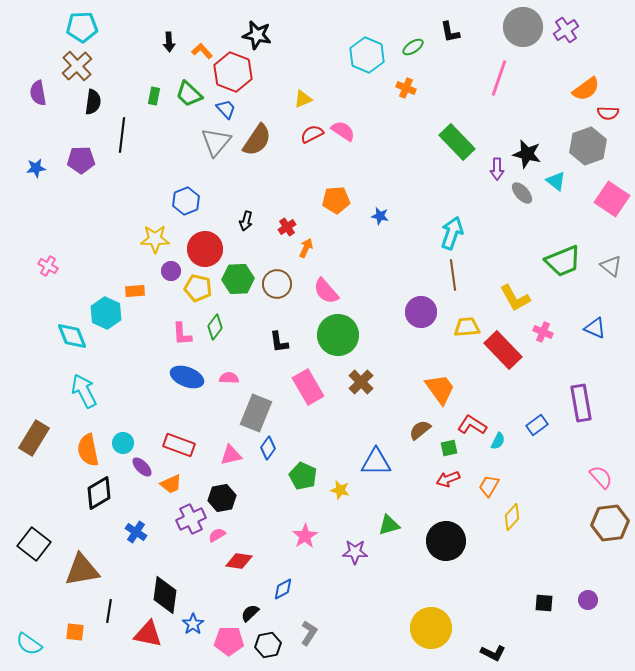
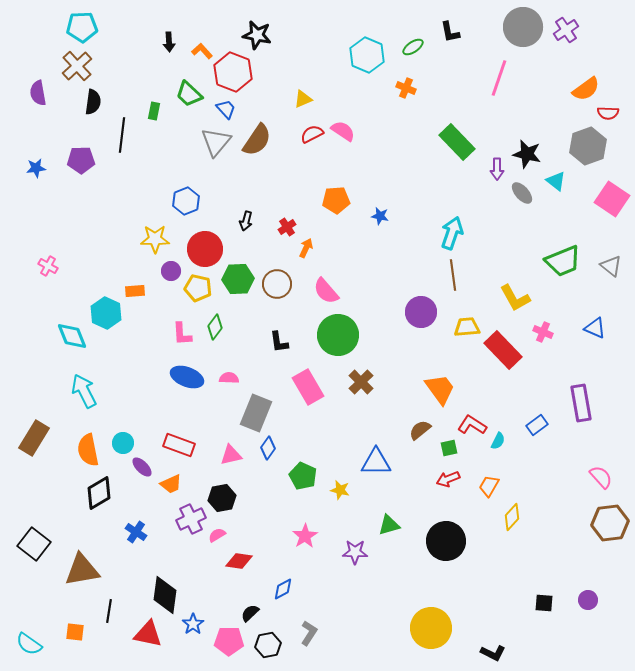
green rectangle at (154, 96): moved 15 px down
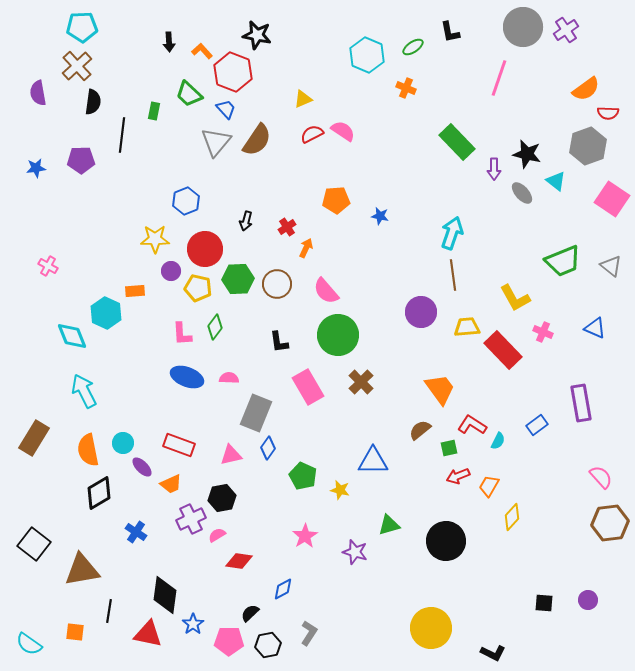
purple arrow at (497, 169): moved 3 px left
blue triangle at (376, 462): moved 3 px left, 1 px up
red arrow at (448, 479): moved 10 px right, 3 px up
purple star at (355, 552): rotated 15 degrees clockwise
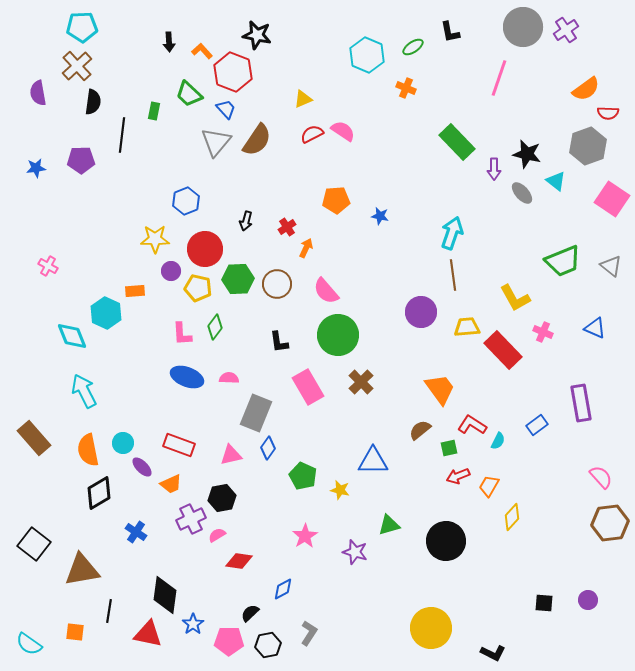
brown rectangle at (34, 438): rotated 72 degrees counterclockwise
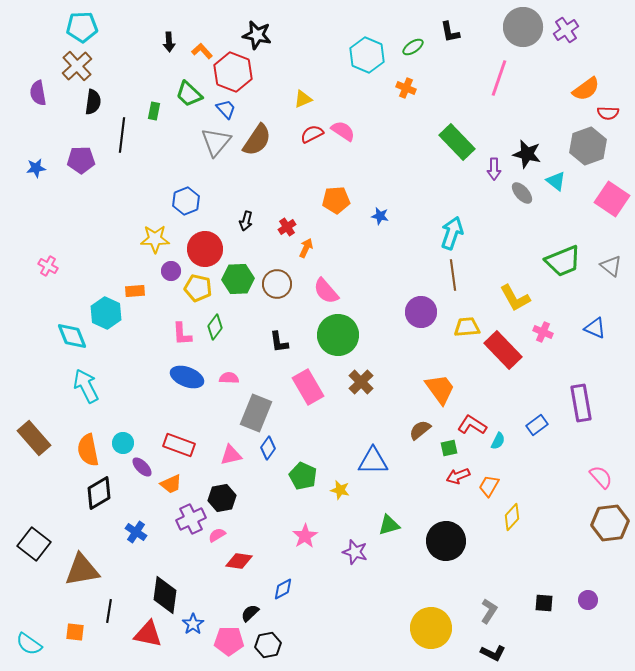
cyan arrow at (84, 391): moved 2 px right, 5 px up
gray L-shape at (309, 633): moved 180 px right, 22 px up
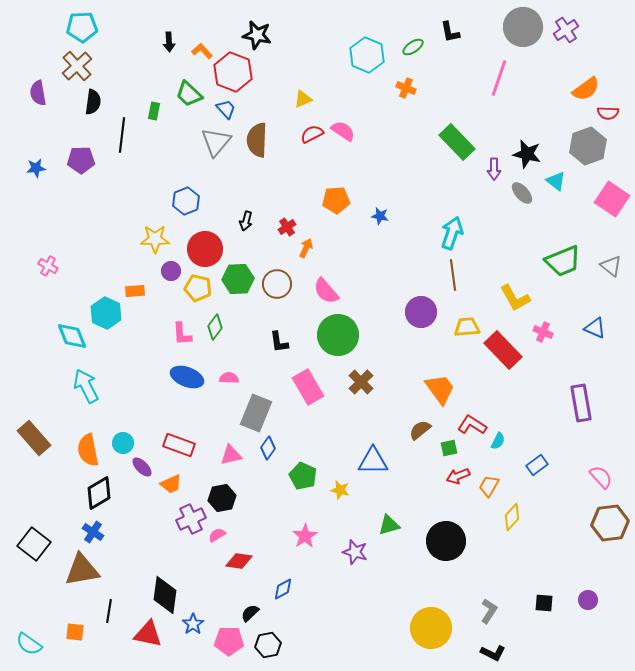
brown semicircle at (257, 140): rotated 148 degrees clockwise
blue rectangle at (537, 425): moved 40 px down
blue cross at (136, 532): moved 43 px left
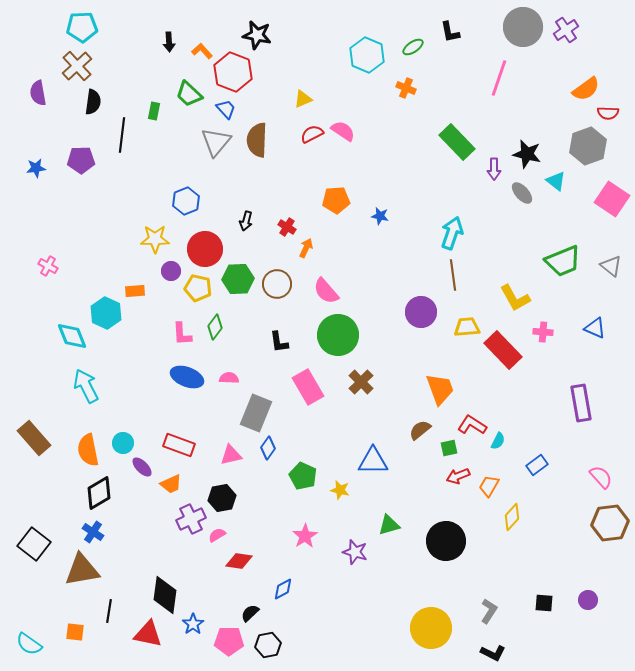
red cross at (287, 227): rotated 24 degrees counterclockwise
pink cross at (543, 332): rotated 18 degrees counterclockwise
orange trapezoid at (440, 389): rotated 16 degrees clockwise
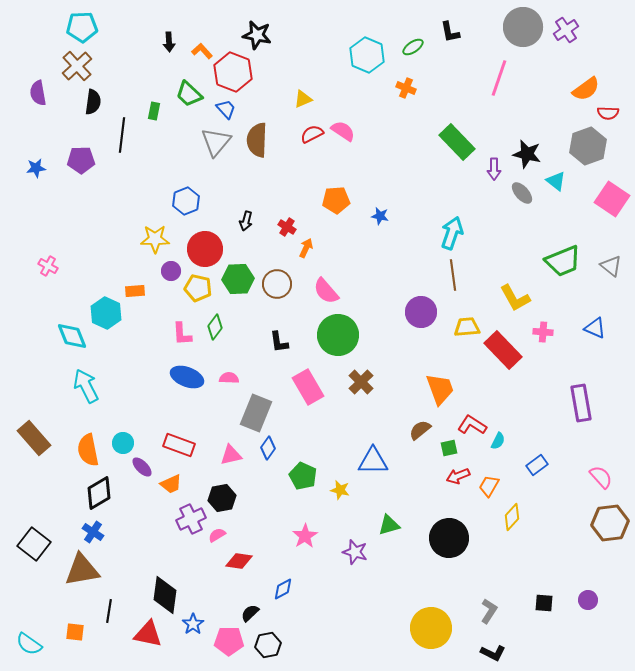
black circle at (446, 541): moved 3 px right, 3 px up
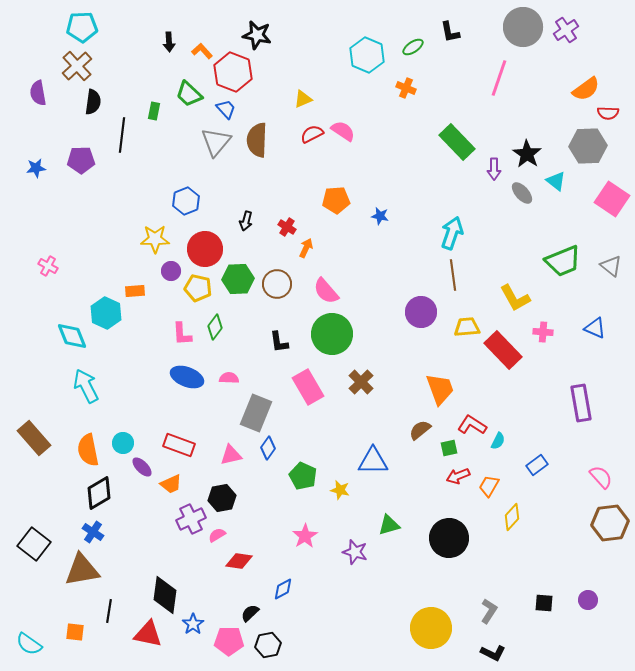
gray hexagon at (588, 146): rotated 18 degrees clockwise
black star at (527, 154): rotated 20 degrees clockwise
green circle at (338, 335): moved 6 px left, 1 px up
